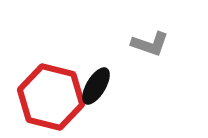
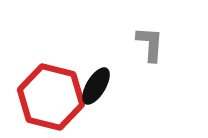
gray L-shape: rotated 105 degrees counterclockwise
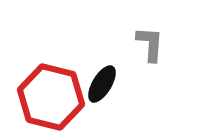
black ellipse: moved 6 px right, 2 px up
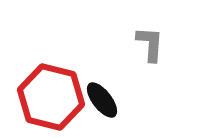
black ellipse: moved 16 px down; rotated 69 degrees counterclockwise
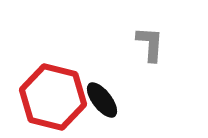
red hexagon: moved 2 px right
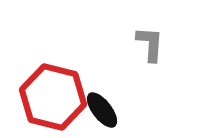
black ellipse: moved 10 px down
